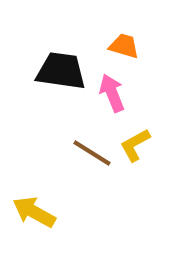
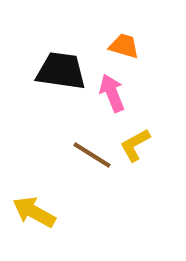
brown line: moved 2 px down
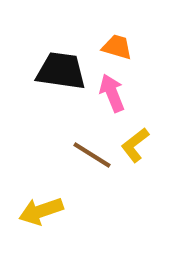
orange trapezoid: moved 7 px left, 1 px down
yellow L-shape: rotated 9 degrees counterclockwise
yellow arrow: moved 7 px right, 1 px up; rotated 48 degrees counterclockwise
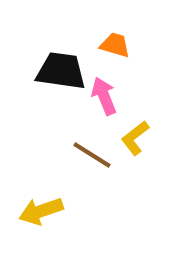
orange trapezoid: moved 2 px left, 2 px up
pink arrow: moved 8 px left, 3 px down
yellow L-shape: moved 7 px up
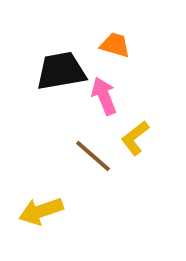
black trapezoid: rotated 18 degrees counterclockwise
brown line: moved 1 px right, 1 px down; rotated 9 degrees clockwise
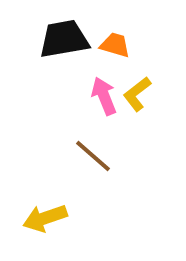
black trapezoid: moved 3 px right, 32 px up
yellow L-shape: moved 2 px right, 44 px up
yellow arrow: moved 4 px right, 7 px down
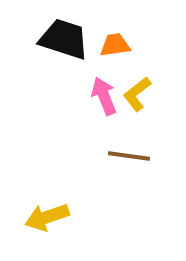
black trapezoid: rotated 28 degrees clockwise
orange trapezoid: rotated 24 degrees counterclockwise
brown line: moved 36 px right; rotated 33 degrees counterclockwise
yellow arrow: moved 2 px right, 1 px up
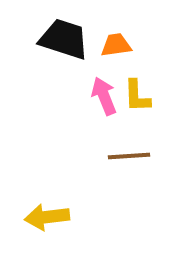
orange trapezoid: moved 1 px right
yellow L-shape: moved 2 px down; rotated 54 degrees counterclockwise
brown line: rotated 12 degrees counterclockwise
yellow arrow: rotated 12 degrees clockwise
